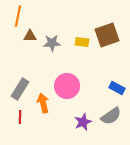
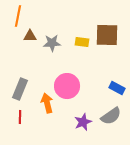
brown square: rotated 20 degrees clockwise
gray rectangle: rotated 10 degrees counterclockwise
orange arrow: moved 4 px right
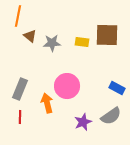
brown triangle: rotated 40 degrees clockwise
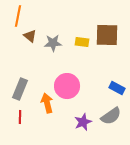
gray star: moved 1 px right
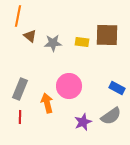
pink circle: moved 2 px right
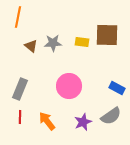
orange line: moved 1 px down
brown triangle: moved 1 px right, 10 px down
orange arrow: moved 18 px down; rotated 24 degrees counterclockwise
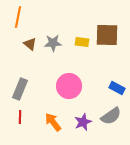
brown triangle: moved 1 px left, 2 px up
orange arrow: moved 6 px right, 1 px down
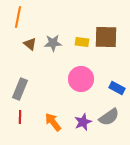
brown square: moved 1 px left, 2 px down
pink circle: moved 12 px right, 7 px up
gray semicircle: moved 2 px left, 1 px down
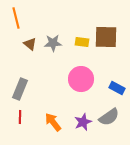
orange line: moved 2 px left, 1 px down; rotated 25 degrees counterclockwise
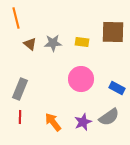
brown square: moved 7 px right, 5 px up
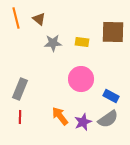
brown triangle: moved 9 px right, 25 px up
blue rectangle: moved 6 px left, 8 px down
gray semicircle: moved 1 px left, 2 px down
orange arrow: moved 7 px right, 6 px up
